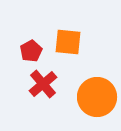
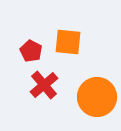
red pentagon: rotated 15 degrees counterclockwise
red cross: moved 1 px right, 1 px down
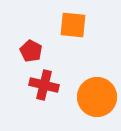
orange square: moved 5 px right, 17 px up
red cross: rotated 36 degrees counterclockwise
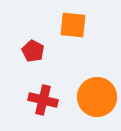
red pentagon: moved 2 px right
red cross: moved 1 px left, 15 px down
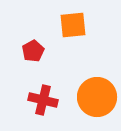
orange square: rotated 12 degrees counterclockwise
red pentagon: rotated 15 degrees clockwise
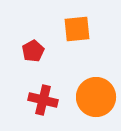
orange square: moved 4 px right, 4 px down
orange circle: moved 1 px left
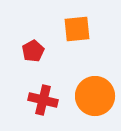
orange circle: moved 1 px left, 1 px up
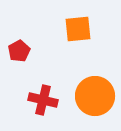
orange square: moved 1 px right
red pentagon: moved 14 px left
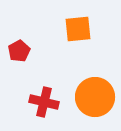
orange circle: moved 1 px down
red cross: moved 1 px right, 2 px down
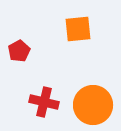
orange circle: moved 2 px left, 8 px down
